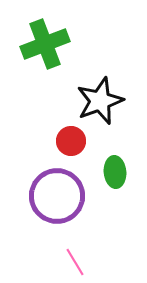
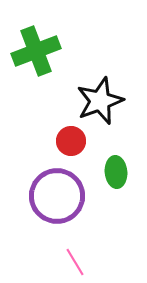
green cross: moved 9 px left, 7 px down
green ellipse: moved 1 px right
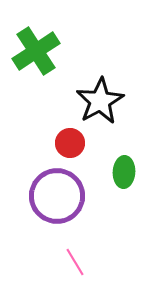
green cross: rotated 12 degrees counterclockwise
black star: rotated 9 degrees counterclockwise
red circle: moved 1 px left, 2 px down
green ellipse: moved 8 px right; rotated 8 degrees clockwise
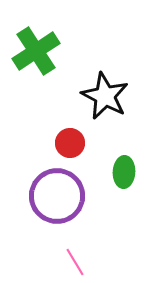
black star: moved 5 px right, 5 px up; rotated 15 degrees counterclockwise
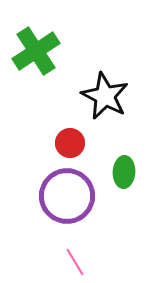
purple circle: moved 10 px right
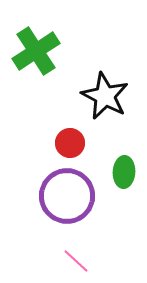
pink line: moved 1 px right, 1 px up; rotated 16 degrees counterclockwise
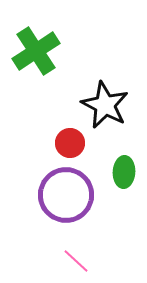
black star: moved 9 px down
purple circle: moved 1 px left, 1 px up
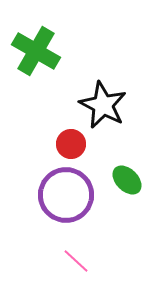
green cross: rotated 27 degrees counterclockwise
black star: moved 2 px left
red circle: moved 1 px right, 1 px down
green ellipse: moved 3 px right, 8 px down; rotated 48 degrees counterclockwise
